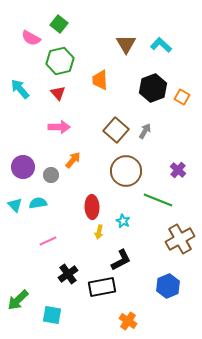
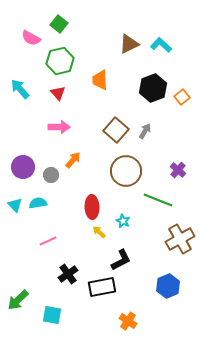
brown triangle: moved 3 px right; rotated 35 degrees clockwise
orange square: rotated 21 degrees clockwise
yellow arrow: rotated 120 degrees clockwise
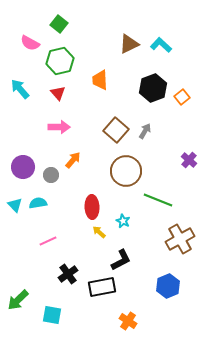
pink semicircle: moved 1 px left, 5 px down
purple cross: moved 11 px right, 10 px up
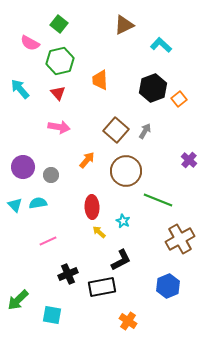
brown triangle: moved 5 px left, 19 px up
orange square: moved 3 px left, 2 px down
pink arrow: rotated 10 degrees clockwise
orange arrow: moved 14 px right
black cross: rotated 12 degrees clockwise
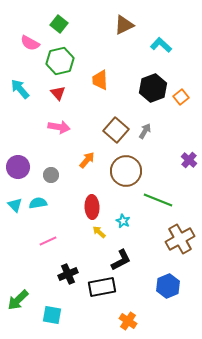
orange square: moved 2 px right, 2 px up
purple circle: moved 5 px left
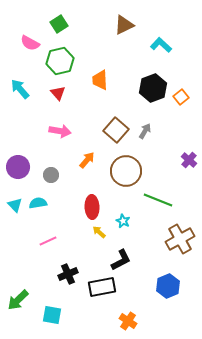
green square: rotated 18 degrees clockwise
pink arrow: moved 1 px right, 4 px down
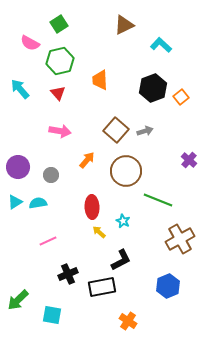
gray arrow: rotated 42 degrees clockwise
cyan triangle: moved 3 px up; rotated 42 degrees clockwise
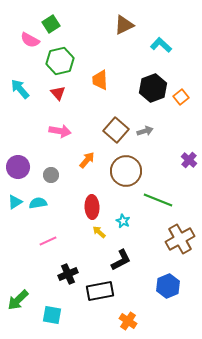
green square: moved 8 px left
pink semicircle: moved 3 px up
black rectangle: moved 2 px left, 4 px down
